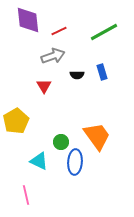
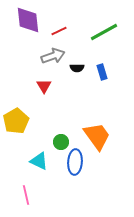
black semicircle: moved 7 px up
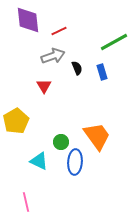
green line: moved 10 px right, 10 px down
black semicircle: rotated 112 degrees counterclockwise
pink line: moved 7 px down
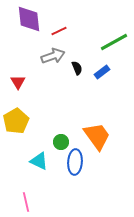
purple diamond: moved 1 px right, 1 px up
blue rectangle: rotated 70 degrees clockwise
red triangle: moved 26 px left, 4 px up
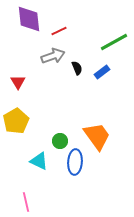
green circle: moved 1 px left, 1 px up
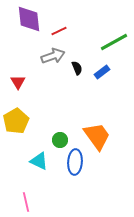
green circle: moved 1 px up
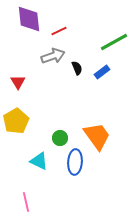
green circle: moved 2 px up
